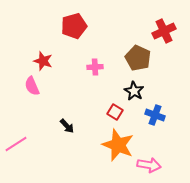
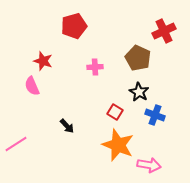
black star: moved 5 px right, 1 px down
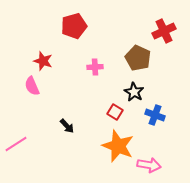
black star: moved 5 px left
orange star: moved 1 px down
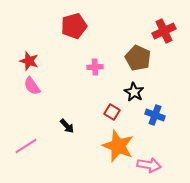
red star: moved 14 px left
pink semicircle: rotated 12 degrees counterclockwise
red square: moved 3 px left
pink line: moved 10 px right, 2 px down
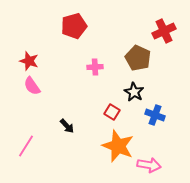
pink line: rotated 25 degrees counterclockwise
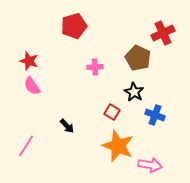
red cross: moved 1 px left, 2 px down
pink arrow: moved 1 px right
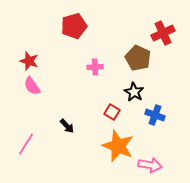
pink line: moved 2 px up
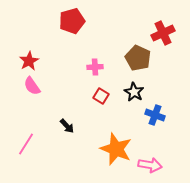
red pentagon: moved 2 px left, 5 px up
red star: rotated 24 degrees clockwise
red square: moved 11 px left, 16 px up
orange star: moved 2 px left, 3 px down
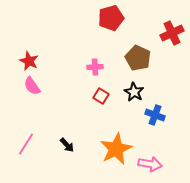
red pentagon: moved 39 px right, 3 px up
red cross: moved 9 px right
red star: rotated 18 degrees counterclockwise
black arrow: moved 19 px down
orange star: rotated 24 degrees clockwise
pink arrow: moved 1 px up
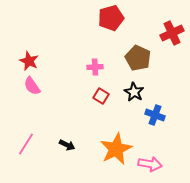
black arrow: rotated 21 degrees counterclockwise
